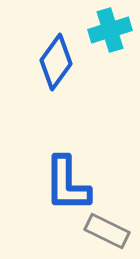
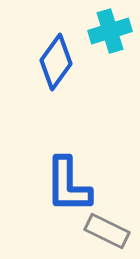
cyan cross: moved 1 px down
blue L-shape: moved 1 px right, 1 px down
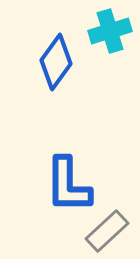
gray rectangle: rotated 69 degrees counterclockwise
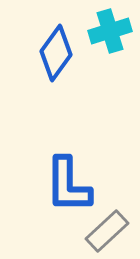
blue diamond: moved 9 px up
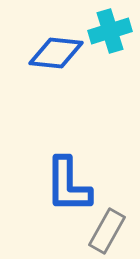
blue diamond: rotated 60 degrees clockwise
gray rectangle: rotated 18 degrees counterclockwise
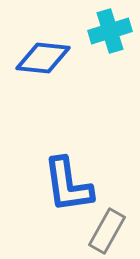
blue diamond: moved 13 px left, 5 px down
blue L-shape: rotated 8 degrees counterclockwise
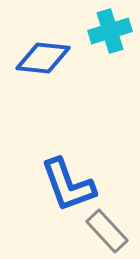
blue L-shape: rotated 12 degrees counterclockwise
gray rectangle: rotated 72 degrees counterclockwise
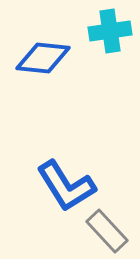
cyan cross: rotated 9 degrees clockwise
blue L-shape: moved 2 px left, 1 px down; rotated 12 degrees counterclockwise
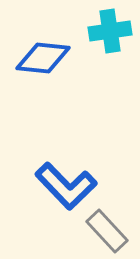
blue L-shape: rotated 12 degrees counterclockwise
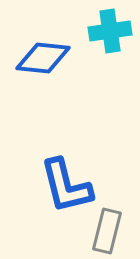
blue L-shape: rotated 30 degrees clockwise
gray rectangle: rotated 57 degrees clockwise
